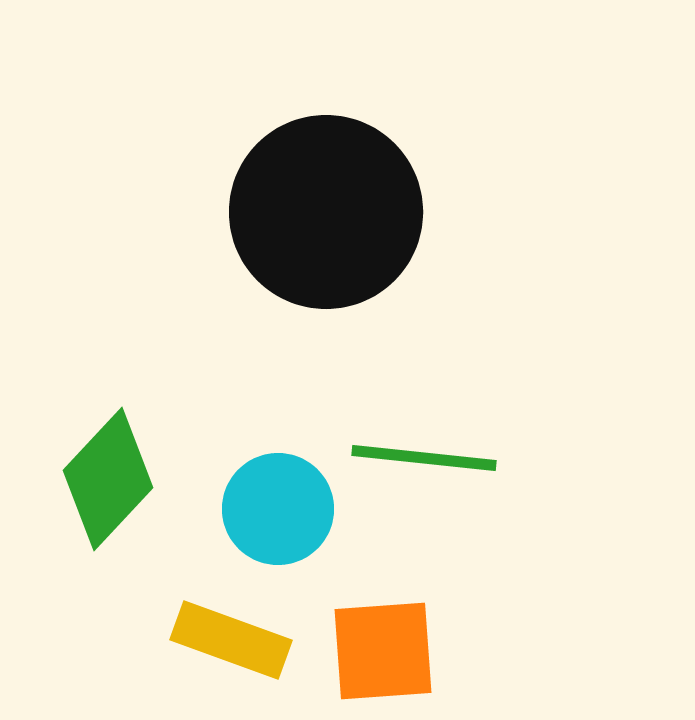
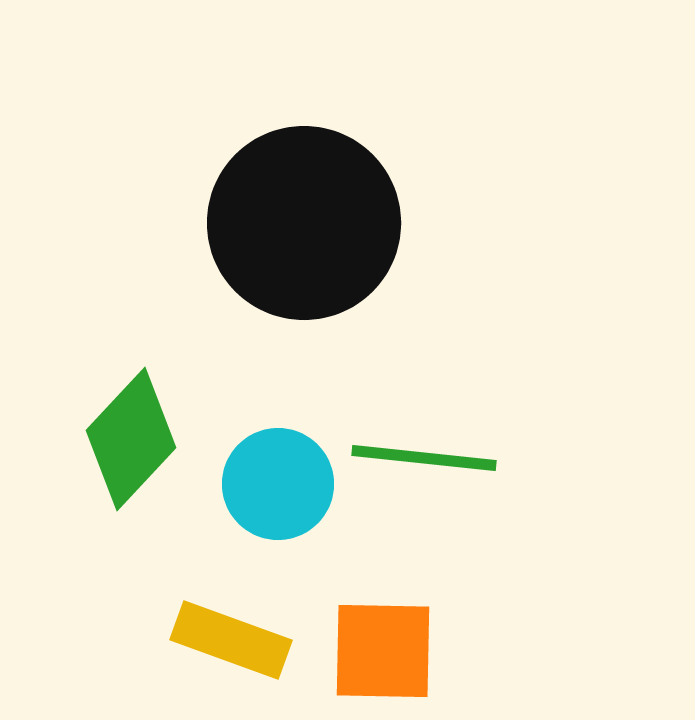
black circle: moved 22 px left, 11 px down
green diamond: moved 23 px right, 40 px up
cyan circle: moved 25 px up
orange square: rotated 5 degrees clockwise
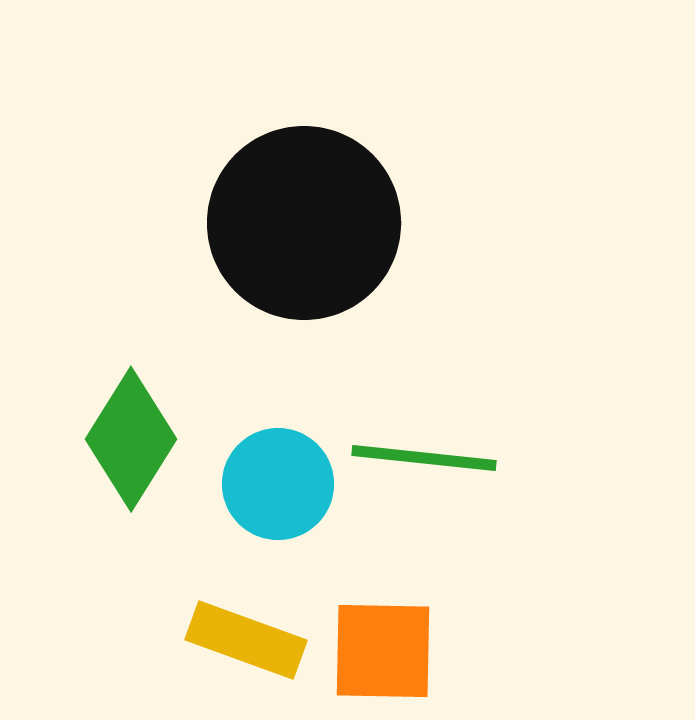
green diamond: rotated 11 degrees counterclockwise
yellow rectangle: moved 15 px right
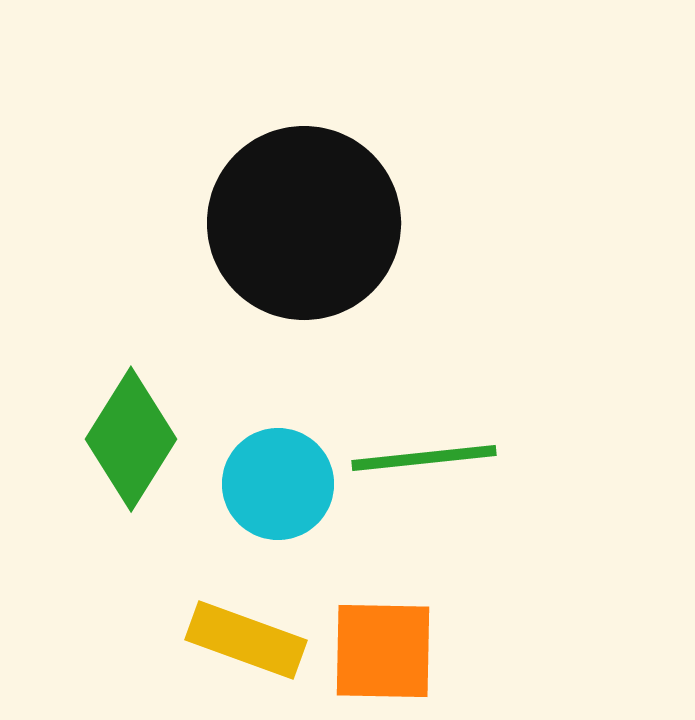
green line: rotated 12 degrees counterclockwise
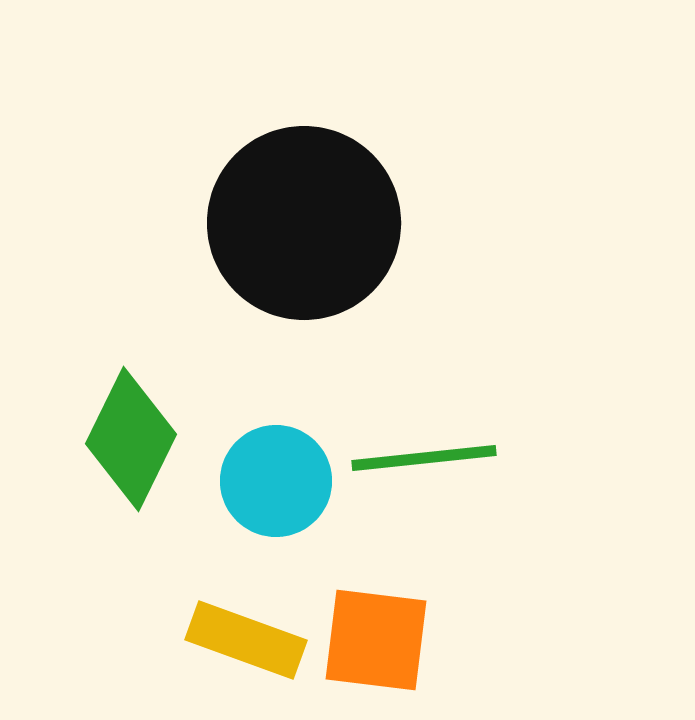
green diamond: rotated 6 degrees counterclockwise
cyan circle: moved 2 px left, 3 px up
orange square: moved 7 px left, 11 px up; rotated 6 degrees clockwise
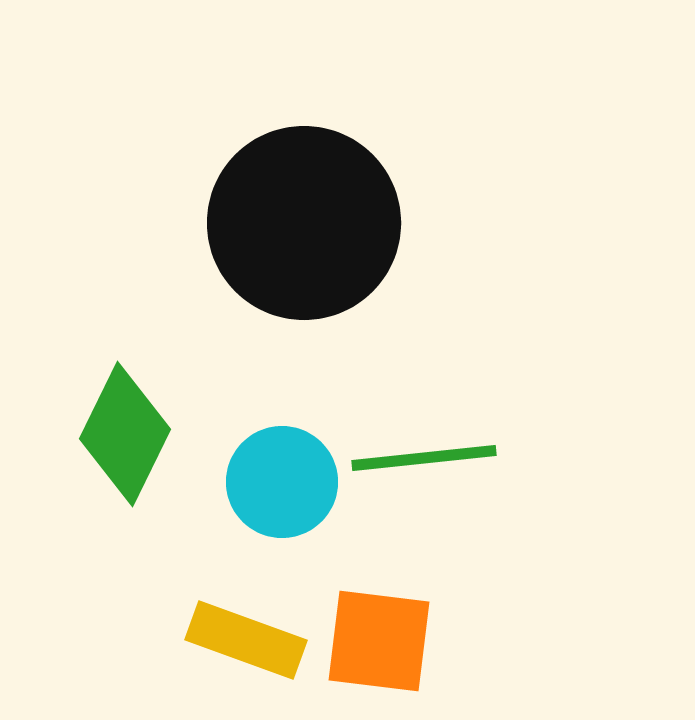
green diamond: moved 6 px left, 5 px up
cyan circle: moved 6 px right, 1 px down
orange square: moved 3 px right, 1 px down
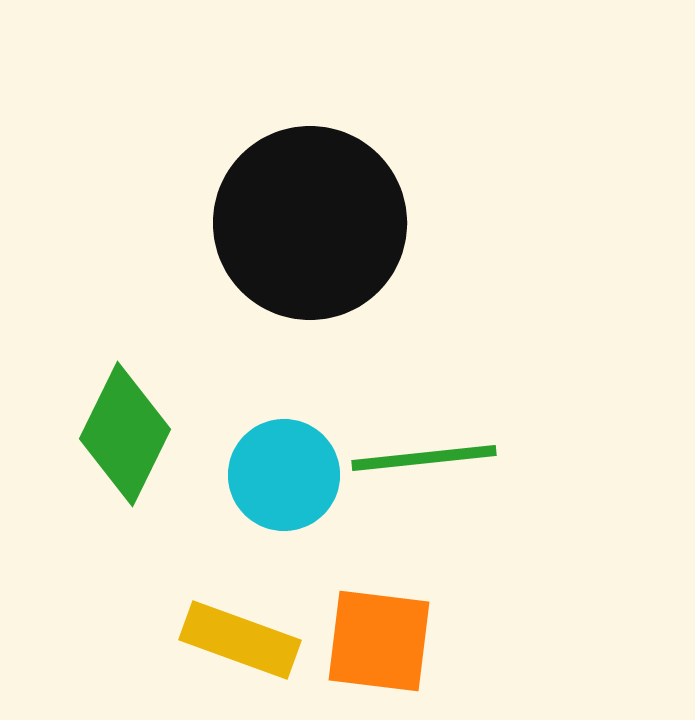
black circle: moved 6 px right
cyan circle: moved 2 px right, 7 px up
yellow rectangle: moved 6 px left
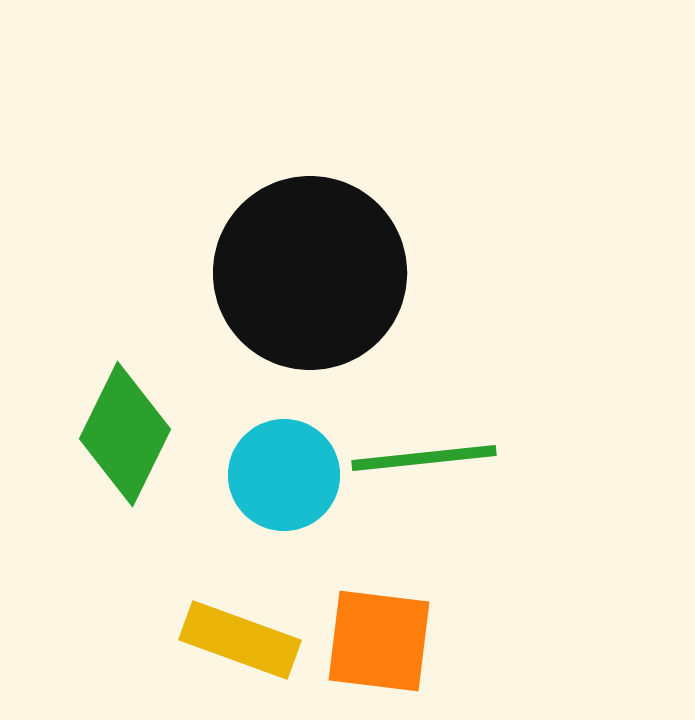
black circle: moved 50 px down
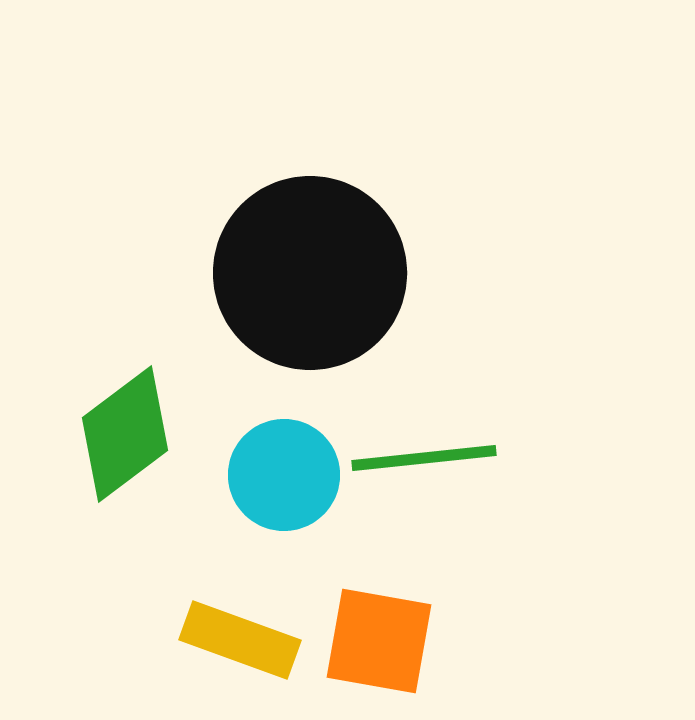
green diamond: rotated 27 degrees clockwise
orange square: rotated 3 degrees clockwise
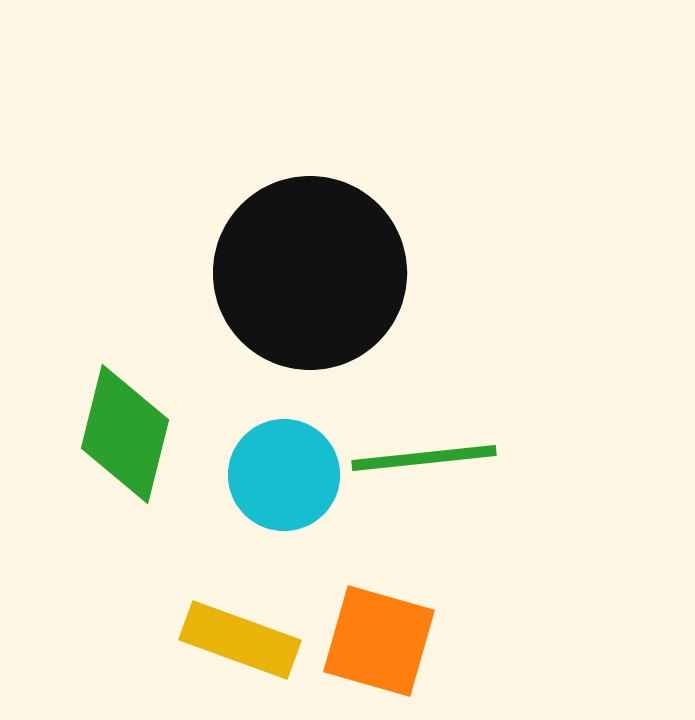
green diamond: rotated 39 degrees counterclockwise
orange square: rotated 6 degrees clockwise
